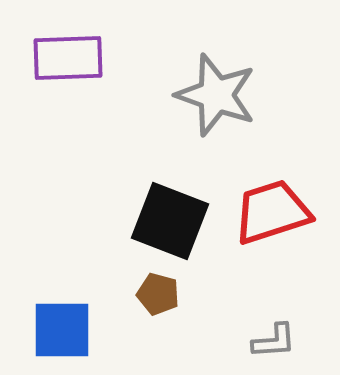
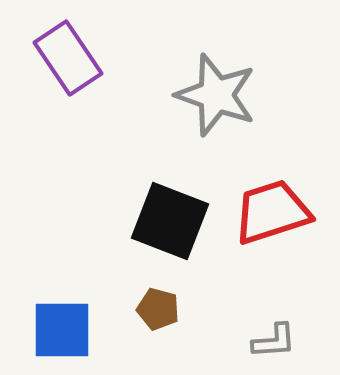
purple rectangle: rotated 58 degrees clockwise
brown pentagon: moved 15 px down
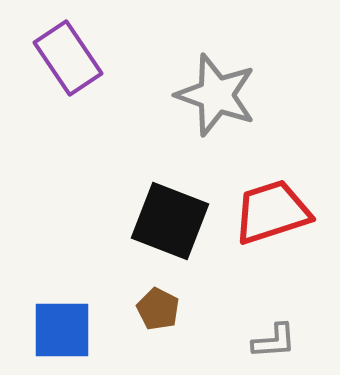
brown pentagon: rotated 12 degrees clockwise
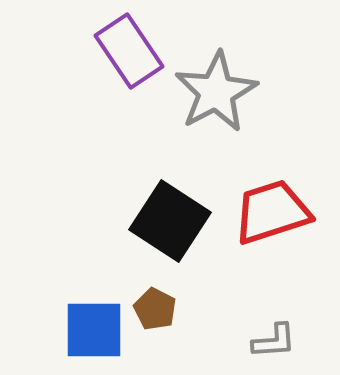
purple rectangle: moved 61 px right, 7 px up
gray star: moved 3 px up; rotated 24 degrees clockwise
black square: rotated 12 degrees clockwise
brown pentagon: moved 3 px left
blue square: moved 32 px right
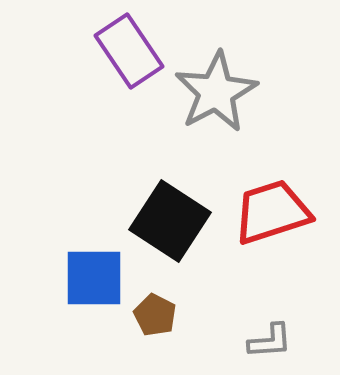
brown pentagon: moved 6 px down
blue square: moved 52 px up
gray L-shape: moved 4 px left
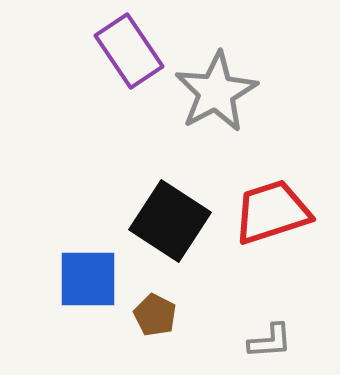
blue square: moved 6 px left, 1 px down
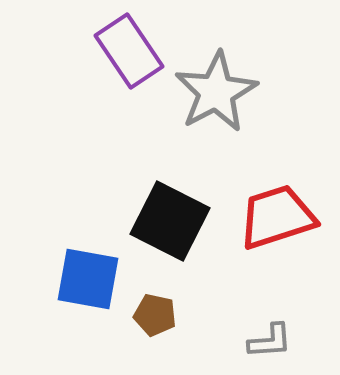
red trapezoid: moved 5 px right, 5 px down
black square: rotated 6 degrees counterclockwise
blue square: rotated 10 degrees clockwise
brown pentagon: rotated 15 degrees counterclockwise
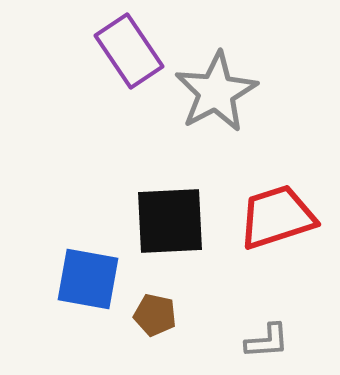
black square: rotated 30 degrees counterclockwise
gray L-shape: moved 3 px left
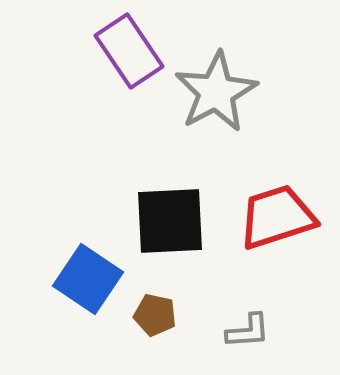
blue square: rotated 24 degrees clockwise
gray L-shape: moved 19 px left, 10 px up
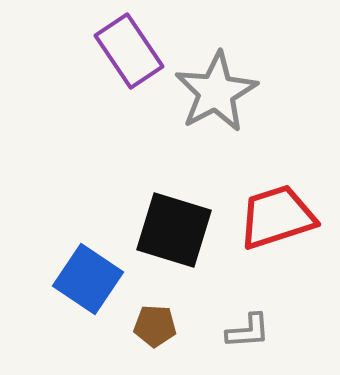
black square: moved 4 px right, 9 px down; rotated 20 degrees clockwise
brown pentagon: moved 11 px down; rotated 9 degrees counterclockwise
